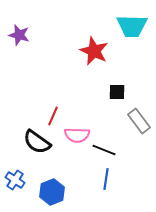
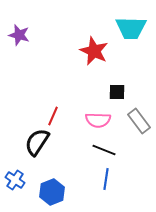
cyan trapezoid: moved 1 px left, 2 px down
pink semicircle: moved 21 px right, 15 px up
black semicircle: rotated 88 degrees clockwise
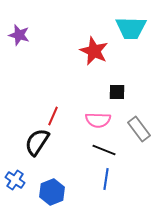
gray rectangle: moved 8 px down
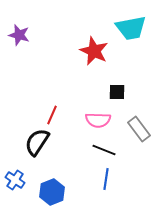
cyan trapezoid: rotated 12 degrees counterclockwise
red line: moved 1 px left, 1 px up
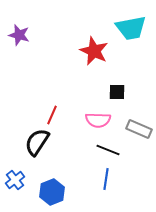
gray rectangle: rotated 30 degrees counterclockwise
black line: moved 4 px right
blue cross: rotated 18 degrees clockwise
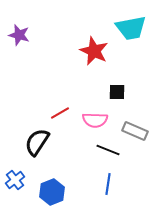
red line: moved 8 px right, 2 px up; rotated 36 degrees clockwise
pink semicircle: moved 3 px left
gray rectangle: moved 4 px left, 2 px down
blue line: moved 2 px right, 5 px down
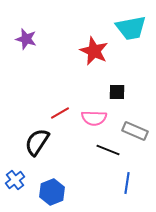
purple star: moved 7 px right, 4 px down
pink semicircle: moved 1 px left, 2 px up
blue line: moved 19 px right, 1 px up
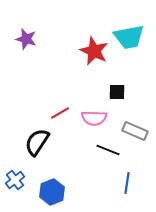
cyan trapezoid: moved 2 px left, 9 px down
